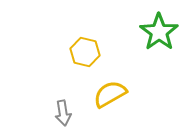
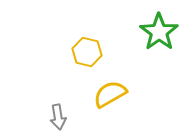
yellow hexagon: moved 2 px right
gray arrow: moved 5 px left, 4 px down
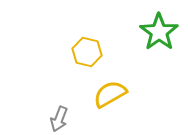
gray arrow: moved 1 px right, 2 px down; rotated 30 degrees clockwise
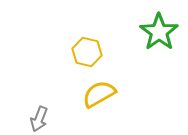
yellow semicircle: moved 11 px left
gray arrow: moved 20 px left
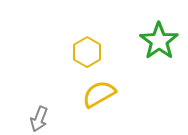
green star: moved 9 px down
yellow hexagon: rotated 16 degrees clockwise
